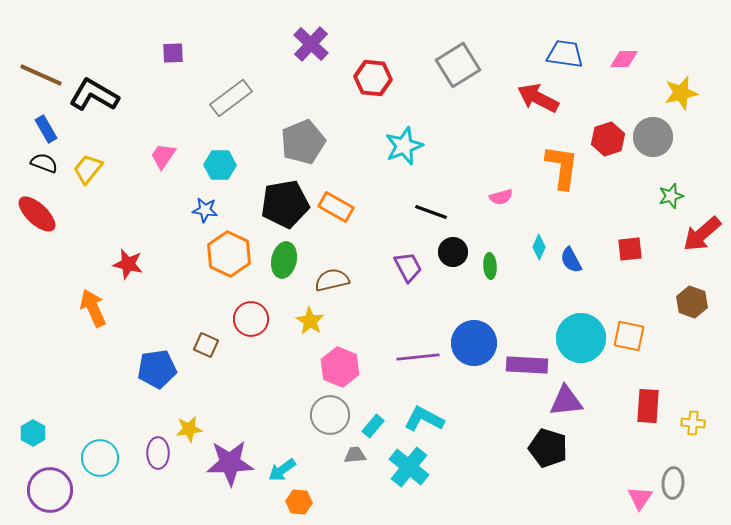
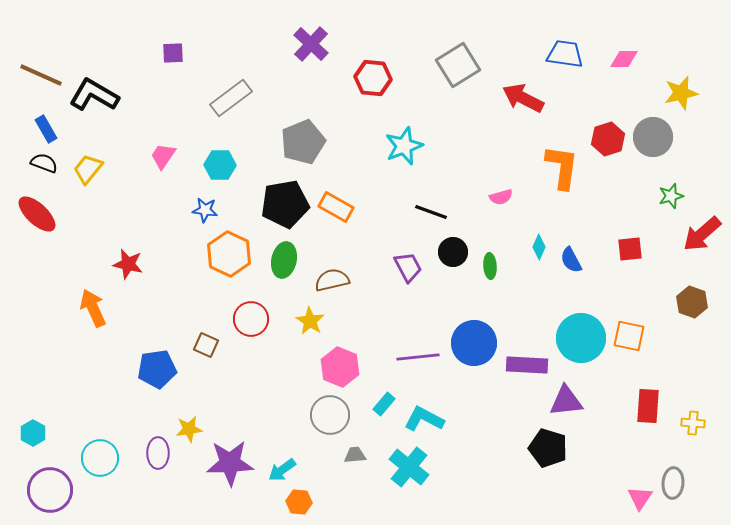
red arrow at (538, 98): moved 15 px left
cyan rectangle at (373, 426): moved 11 px right, 22 px up
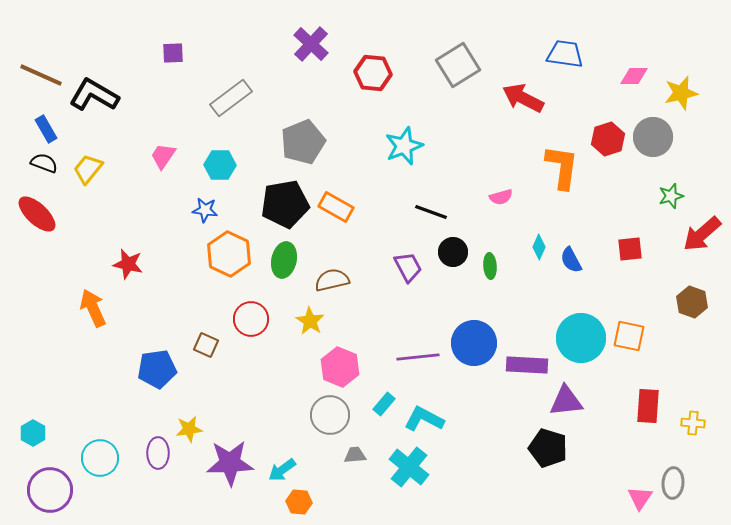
pink diamond at (624, 59): moved 10 px right, 17 px down
red hexagon at (373, 78): moved 5 px up
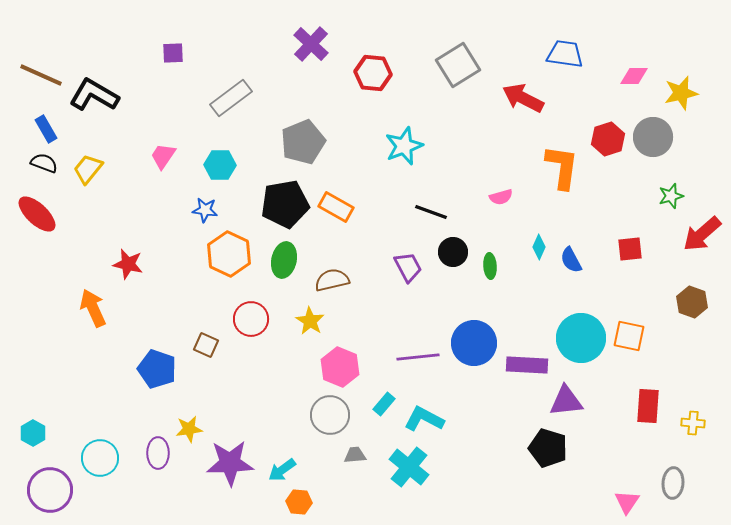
blue pentagon at (157, 369): rotated 27 degrees clockwise
pink triangle at (640, 498): moved 13 px left, 4 px down
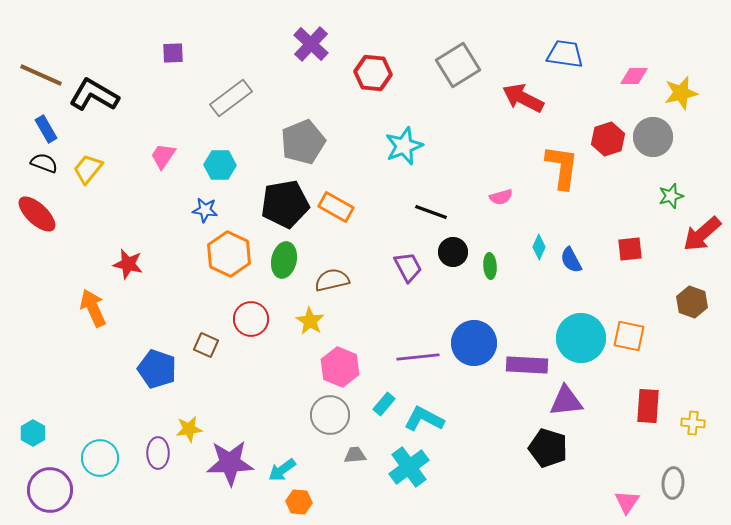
cyan cross at (409, 467): rotated 15 degrees clockwise
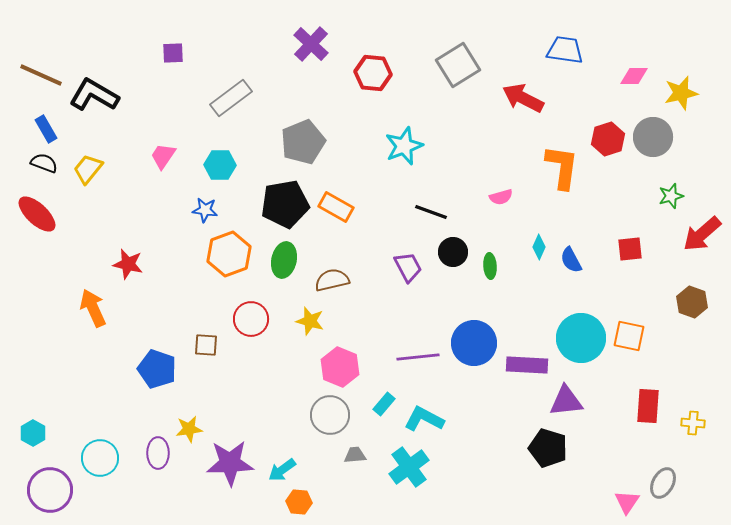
blue trapezoid at (565, 54): moved 4 px up
orange hexagon at (229, 254): rotated 15 degrees clockwise
yellow star at (310, 321): rotated 16 degrees counterclockwise
brown square at (206, 345): rotated 20 degrees counterclockwise
gray ellipse at (673, 483): moved 10 px left; rotated 24 degrees clockwise
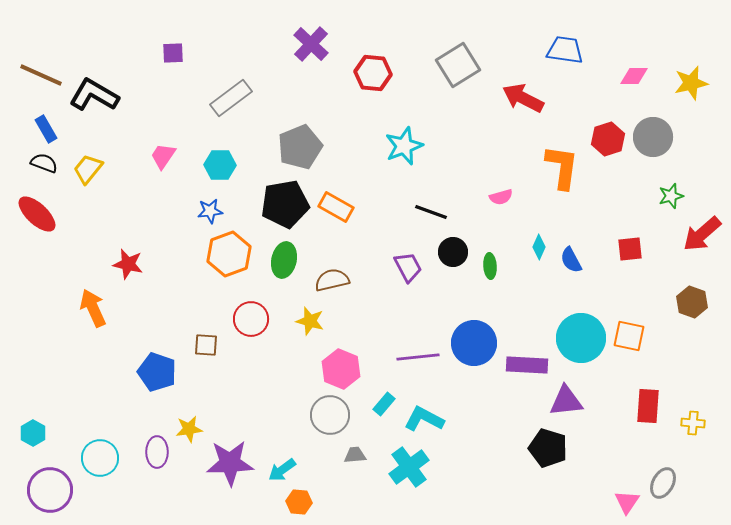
yellow star at (681, 93): moved 10 px right, 10 px up
gray pentagon at (303, 142): moved 3 px left, 5 px down
blue star at (205, 210): moved 5 px right, 1 px down; rotated 15 degrees counterclockwise
pink hexagon at (340, 367): moved 1 px right, 2 px down
blue pentagon at (157, 369): moved 3 px down
purple ellipse at (158, 453): moved 1 px left, 1 px up
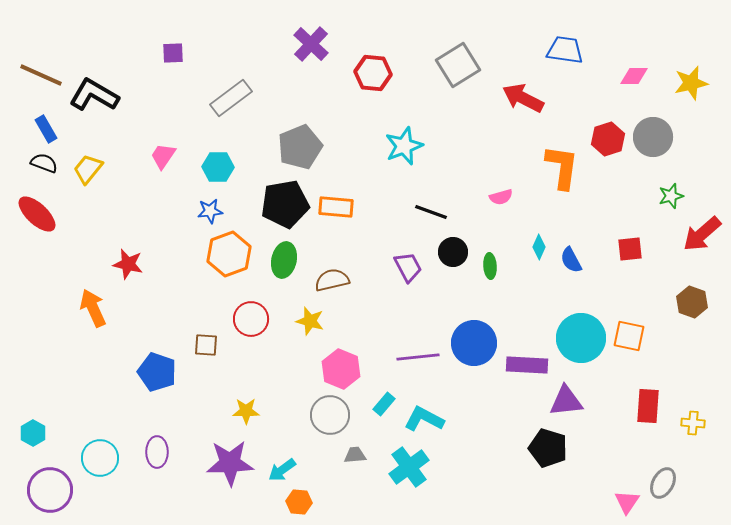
cyan hexagon at (220, 165): moved 2 px left, 2 px down
orange rectangle at (336, 207): rotated 24 degrees counterclockwise
yellow star at (189, 429): moved 57 px right, 18 px up; rotated 8 degrees clockwise
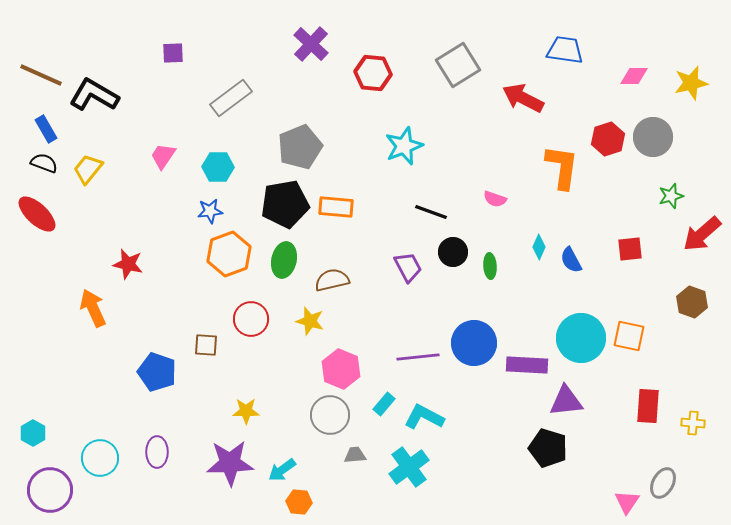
pink semicircle at (501, 197): moved 6 px left, 2 px down; rotated 35 degrees clockwise
cyan L-shape at (424, 419): moved 2 px up
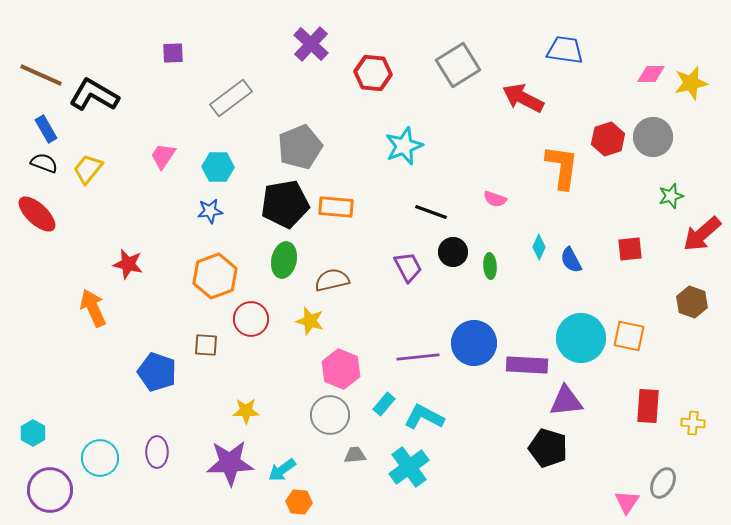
pink diamond at (634, 76): moved 17 px right, 2 px up
orange hexagon at (229, 254): moved 14 px left, 22 px down
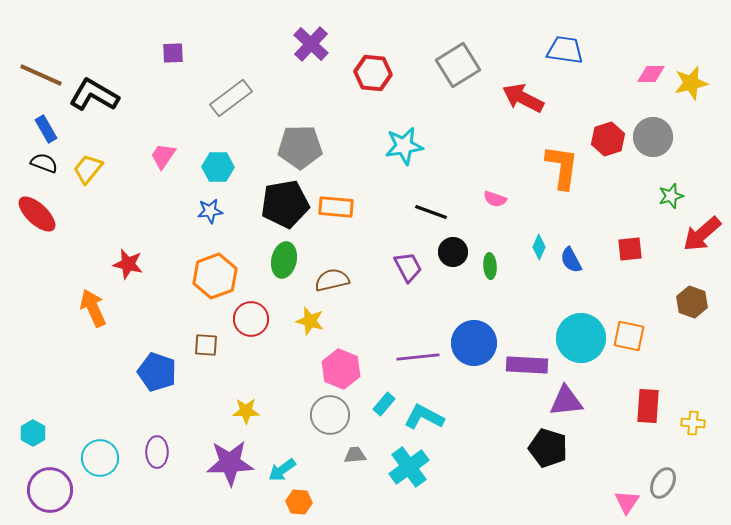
cyan star at (404, 146): rotated 12 degrees clockwise
gray pentagon at (300, 147): rotated 21 degrees clockwise
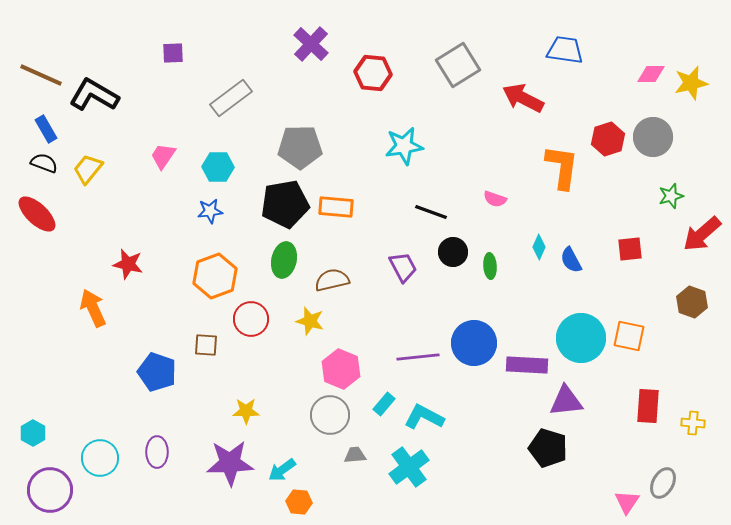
purple trapezoid at (408, 267): moved 5 px left
